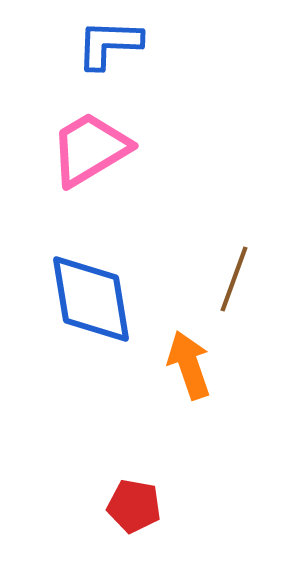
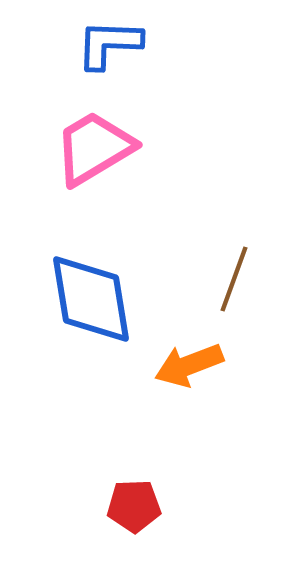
pink trapezoid: moved 4 px right, 1 px up
orange arrow: rotated 92 degrees counterclockwise
red pentagon: rotated 12 degrees counterclockwise
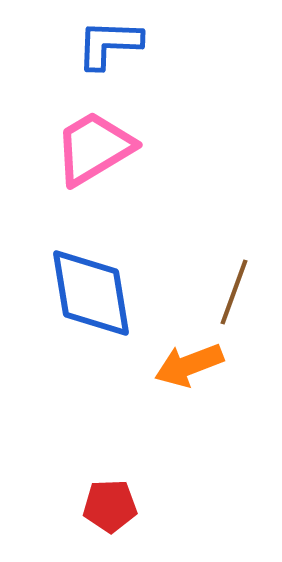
brown line: moved 13 px down
blue diamond: moved 6 px up
red pentagon: moved 24 px left
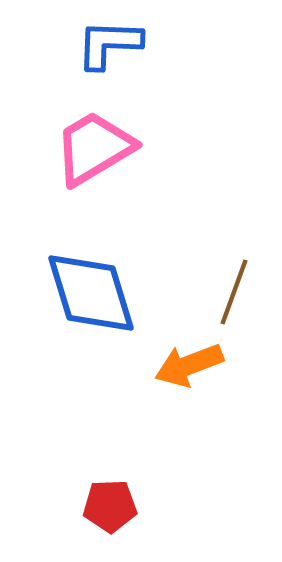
blue diamond: rotated 8 degrees counterclockwise
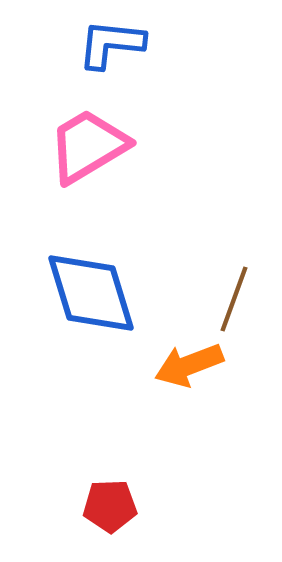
blue L-shape: moved 2 px right; rotated 4 degrees clockwise
pink trapezoid: moved 6 px left, 2 px up
brown line: moved 7 px down
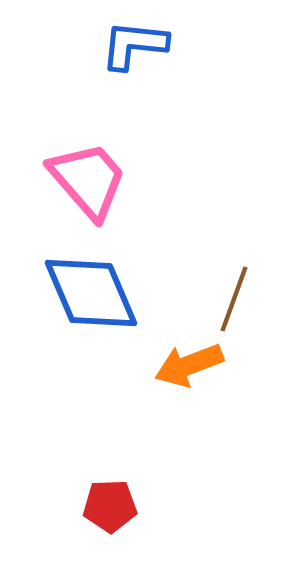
blue L-shape: moved 23 px right, 1 px down
pink trapezoid: moved 34 px down; rotated 80 degrees clockwise
blue diamond: rotated 6 degrees counterclockwise
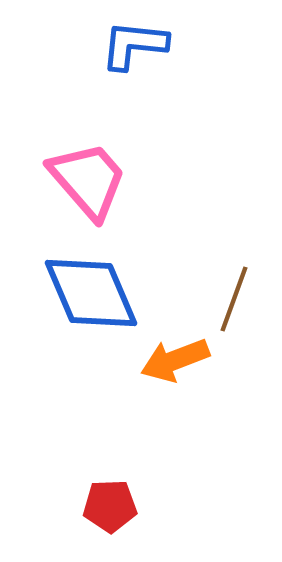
orange arrow: moved 14 px left, 5 px up
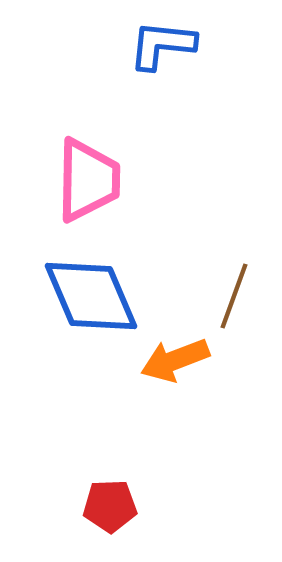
blue L-shape: moved 28 px right
pink trapezoid: rotated 42 degrees clockwise
blue diamond: moved 3 px down
brown line: moved 3 px up
